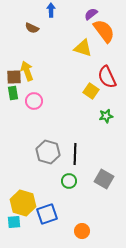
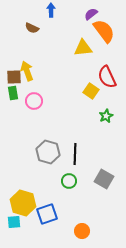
yellow triangle: rotated 24 degrees counterclockwise
green star: rotated 16 degrees counterclockwise
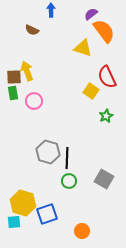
brown semicircle: moved 2 px down
yellow triangle: rotated 24 degrees clockwise
black line: moved 8 px left, 4 px down
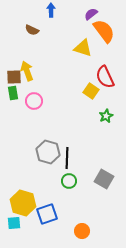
red semicircle: moved 2 px left
cyan square: moved 1 px down
